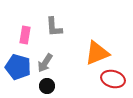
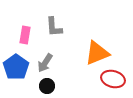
blue pentagon: moved 2 px left; rotated 20 degrees clockwise
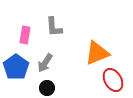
red ellipse: moved 1 px down; rotated 45 degrees clockwise
black circle: moved 2 px down
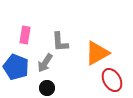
gray L-shape: moved 6 px right, 15 px down
orange triangle: rotated 8 degrees counterclockwise
blue pentagon: rotated 15 degrees counterclockwise
red ellipse: moved 1 px left
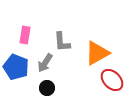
gray L-shape: moved 2 px right
red ellipse: rotated 15 degrees counterclockwise
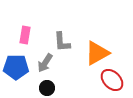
blue pentagon: rotated 20 degrees counterclockwise
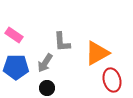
pink rectangle: moved 11 px left; rotated 66 degrees counterclockwise
red ellipse: rotated 30 degrees clockwise
